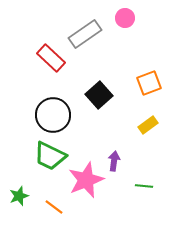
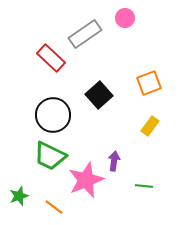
yellow rectangle: moved 2 px right, 1 px down; rotated 18 degrees counterclockwise
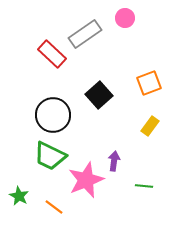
red rectangle: moved 1 px right, 4 px up
green star: rotated 24 degrees counterclockwise
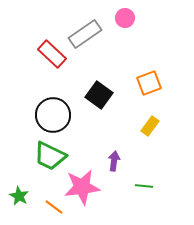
black square: rotated 12 degrees counterclockwise
pink star: moved 4 px left, 7 px down; rotated 15 degrees clockwise
